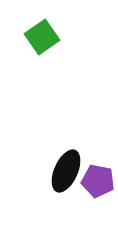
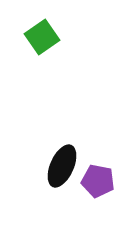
black ellipse: moved 4 px left, 5 px up
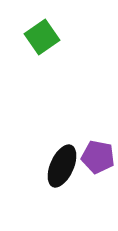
purple pentagon: moved 24 px up
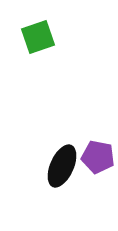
green square: moved 4 px left; rotated 16 degrees clockwise
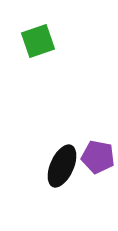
green square: moved 4 px down
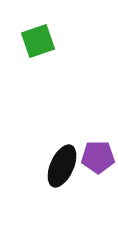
purple pentagon: rotated 12 degrees counterclockwise
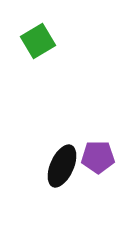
green square: rotated 12 degrees counterclockwise
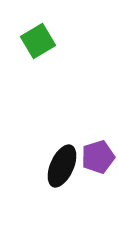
purple pentagon: rotated 16 degrees counterclockwise
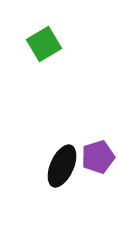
green square: moved 6 px right, 3 px down
